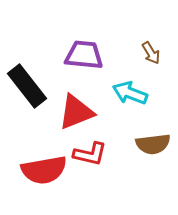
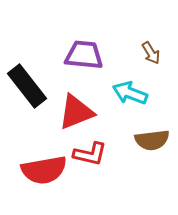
brown semicircle: moved 1 px left, 4 px up
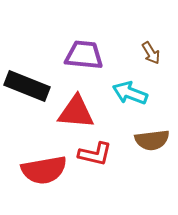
black rectangle: rotated 30 degrees counterclockwise
red triangle: rotated 27 degrees clockwise
red L-shape: moved 5 px right
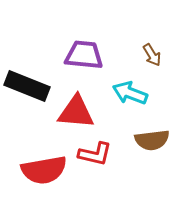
brown arrow: moved 1 px right, 2 px down
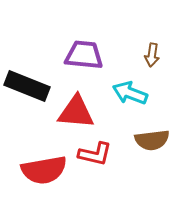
brown arrow: rotated 40 degrees clockwise
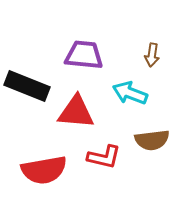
red L-shape: moved 9 px right, 3 px down
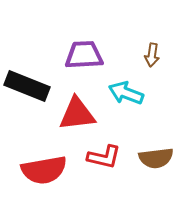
purple trapezoid: rotated 9 degrees counterclockwise
cyan arrow: moved 4 px left
red triangle: moved 1 px right, 2 px down; rotated 12 degrees counterclockwise
brown semicircle: moved 4 px right, 18 px down
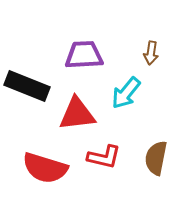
brown arrow: moved 1 px left, 2 px up
cyan arrow: rotated 72 degrees counterclockwise
brown semicircle: rotated 108 degrees clockwise
red semicircle: moved 1 px right, 2 px up; rotated 27 degrees clockwise
